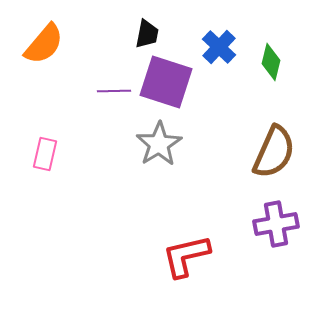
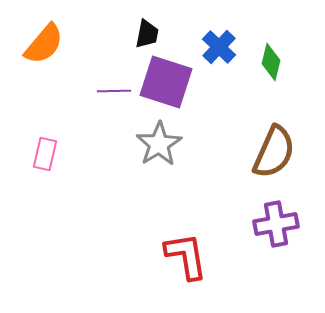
red L-shape: rotated 94 degrees clockwise
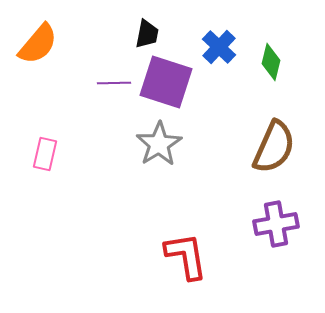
orange semicircle: moved 6 px left
purple line: moved 8 px up
brown semicircle: moved 5 px up
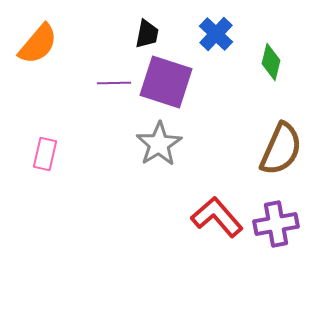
blue cross: moved 3 px left, 13 px up
brown semicircle: moved 7 px right, 2 px down
red L-shape: moved 31 px right, 39 px up; rotated 32 degrees counterclockwise
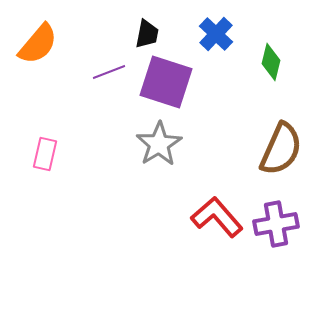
purple line: moved 5 px left, 11 px up; rotated 20 degrees counterclockwise
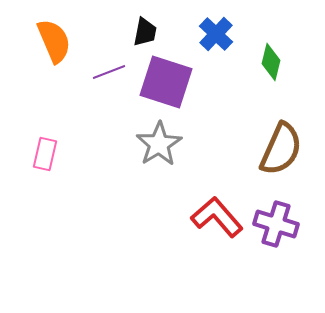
black trapezoid: moved 2 px left, 2 px up
orange semicircle: moved 16 px right, 3 px up; rotated 63 degrees counterclockwise
purple cross: rotated 27 degrees clockwise
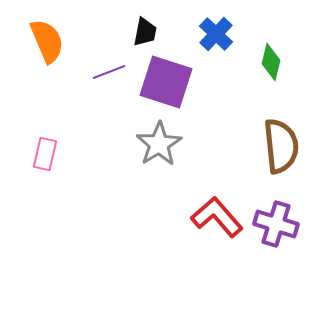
orange semicircle: moved 7 px left
brown semicircle: moved 3 px up; rotated 30 degrees counterclockwise
